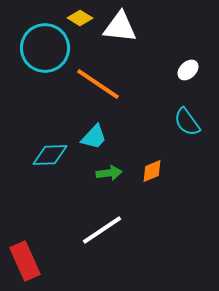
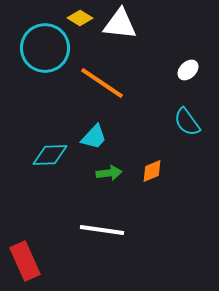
white triangle: moved 3 px up
orange line: moved 4 px right, 1 px up
white line: rotated 42 degrees clockwise
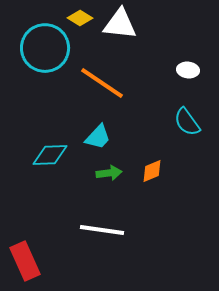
white ellipse: rotated 50 degrees clockwise
cyan trapezoid: moved 4 px right
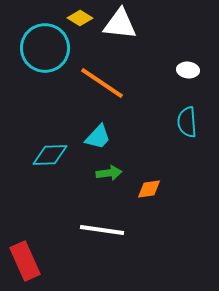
cyan semicircle: rotated 32 degrees clockwise
orange diamond: moved 3 px left, 18 px down; rotated 15 degrees clockwise
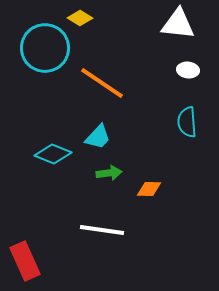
white triangle: moved 58 px right
cyan diamond: moved 3 px right, 1 px up; rotated 24 degrees clockwise
orange diamond: rotated 10 degrees clockwise
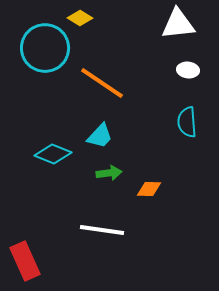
white triangle: rotated 12 degrees counterclockwise
cyan trapezoid: moved 2 px right, 1 px up
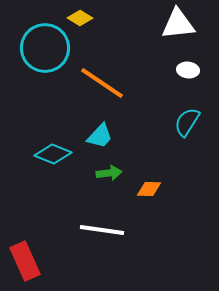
cyan semicircle: rotated 36 degrees clockwise
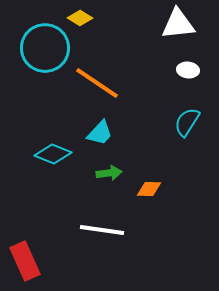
orange line: moved 5 px left
cyan trapezoid: moved 3 px up
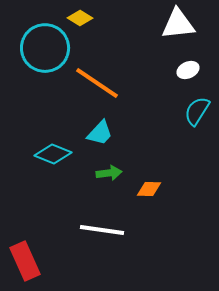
white ellipse: rotated 30 degrees counterclockwise
cyan semicircle: moved 10 px right, 11 px up
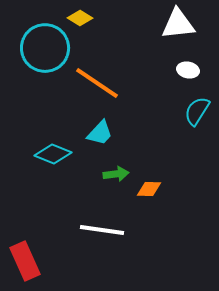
white ellipse: rotated 35 degrees clockwise
green arrow: moved 7 px right, 1 px down
